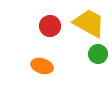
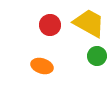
red circle: moved 1 px up
green circle: moved 1 px left, 2 px down
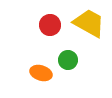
green circle: moved 29 px left, 4 px down
orange ellipse: moved 1 px left, 7 px down
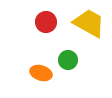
red circle: moved 4 px left, 3 px up
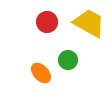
red circle: moved 1 px right
orange ellipse: rotated 30 degrees clockwise
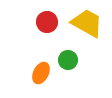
yellow trapezoid: moved 2 px left
orange ellipse: rotated 70 degrees clockwise
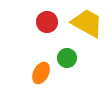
green circle: moved 1 px left, 2 px up
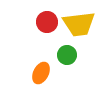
yellow trapezoid: moved 8 px left, 1 px down; rotated 144 degrees clockwise
green circle: moved 3 px up
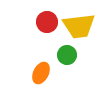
yellow trapezoid: moved 2 px down
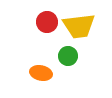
green circle: moved 1 px right, 1 px down
orange ellipse: rotated 75 degrees clockwise
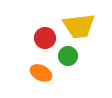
red circle: moved 2 px left, 16 px down
orange ellipse: rotated 15 degrees clockwise
